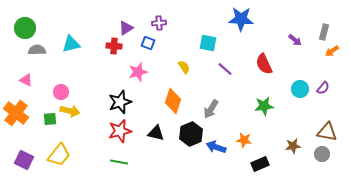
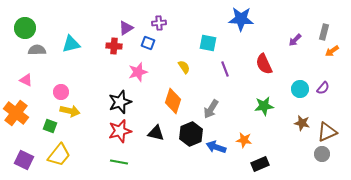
purple arrow: rotated 96 degrees clockwise
purple line: rotated 28 degrees clockwise
green square: moved 7 px down; rotated 24 degrees clockwise
brown triangle: rotated 35 degrees counterclockwise
brown star: moved 9 px right, 23 px up; rotated 21 degrees clockwise
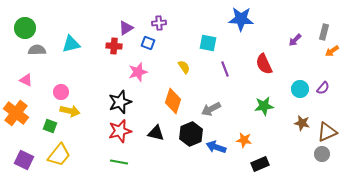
gray arrow: rotated 30 degrees clockwise
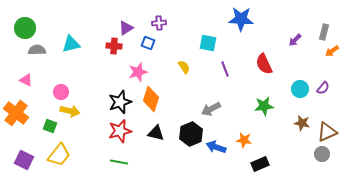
orange diamond: moved 22 px left, 2 px up
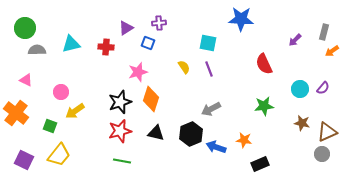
red cross: moved 8 px left, 1 px down
purple line: moved 16 px left
yellow arrow: moved 5 px right; rotated 132 degrees clockwise
green line: moved 3 px right, 1 px up
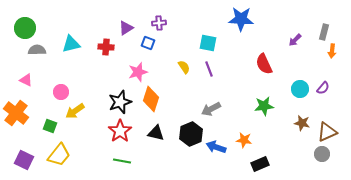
orange arrow: rotated 48 degrees counterclockwise
red star: rotated 20 degrees counterclockwise
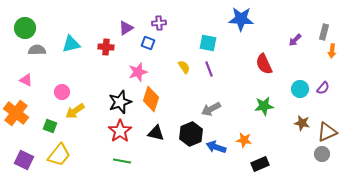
pink circle: moved 1 px right
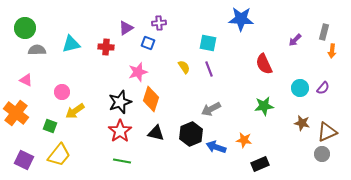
cyan circle: moved 1 px up
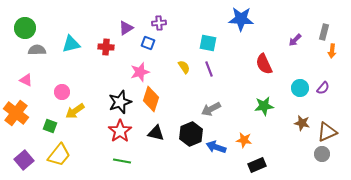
pink star: moved 2 px right
purple square: rotated 24 degrees clockwise
black rectangle: moved 3 px left, 1 px down
